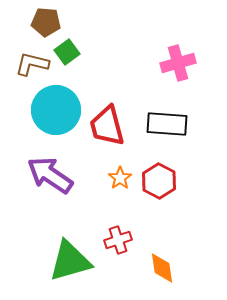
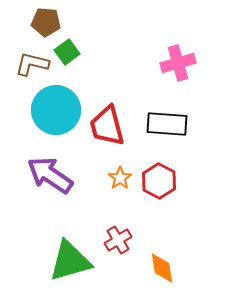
red cross: rotated 12 degrees counterclockwise
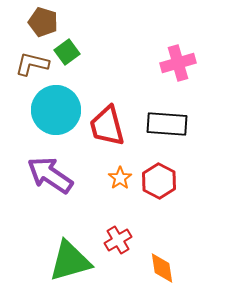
brown pentagon: moved 3 px left; rotated 12 degrees clockwise
